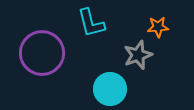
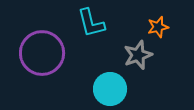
orange star: rotated 10 degrees counterclockwise
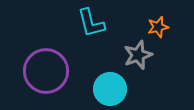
purple circle: moved 4 px right, 18 px down
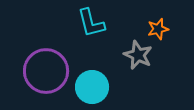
orange star: moved 2 px down
gray star: rotated 28 degrees counterclockwise
cyan circle: moved 18 px left, 2 px up
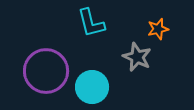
gray star: moved 1 px left, 2 px down
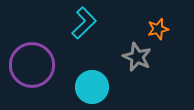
cyan L-shape: moved 7 px left; rotated 120 degrees counterclockwise
purple circle: moved 14 px left, 6 px up
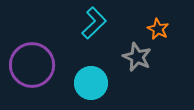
cyan L-shape: moved 10 px right
orange star: rotated 30 degrees counterclockwise
cyan circle: moved 1 px left, 4 px up
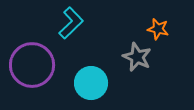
cyan L-shape: moved 23 px left
orange star: rotated 15 degrees counterclockwise
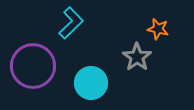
gray star: rotated 12 degrees clockwise
purple circle: moved 1 px right, 1 px down
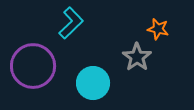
cyan circle: moved 2 px right
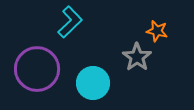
cyan L-shape: moved 1 px left, 1 px up
orange star: moved 1 px left, 2 px down
purple circle: moved 4 px right, 3 px down
